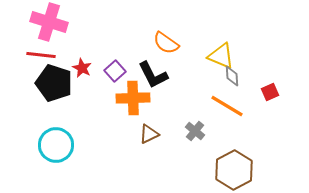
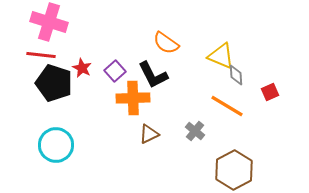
gray diamond: moved 4 px right, 1 px up
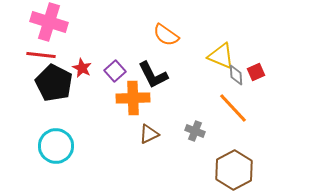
orange semicircle: moved 8 px up
black pentagon: rotated 9 degrees clockwise
red square: moved 14 px left, 20 px up
orange line: moved 6 px right, 2 px down; rotated 16 degrees clockwise
gray cross: rotated 18 degrees counterclockwise
cyan circle: moved 1 px down
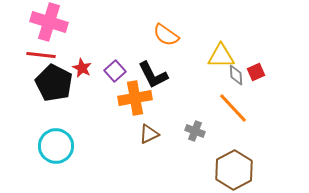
yellow triangle: rotated 24 degrees counterclockwise
orange cross: moved 2 px right; rotated 8 degrees counterclockwise
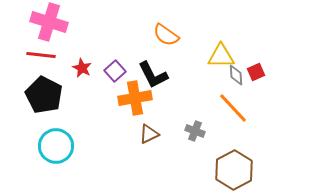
black pentagon: moved 10 px left, 12 px down
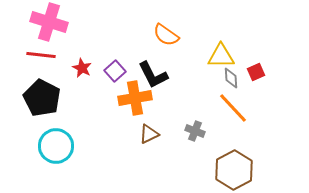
gray diamond: moved 5 px left, 3 px down
black pentagon: moved 2 px left, 3 px down
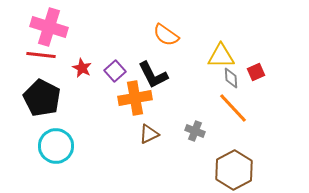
pink cross: moved 5 px down
